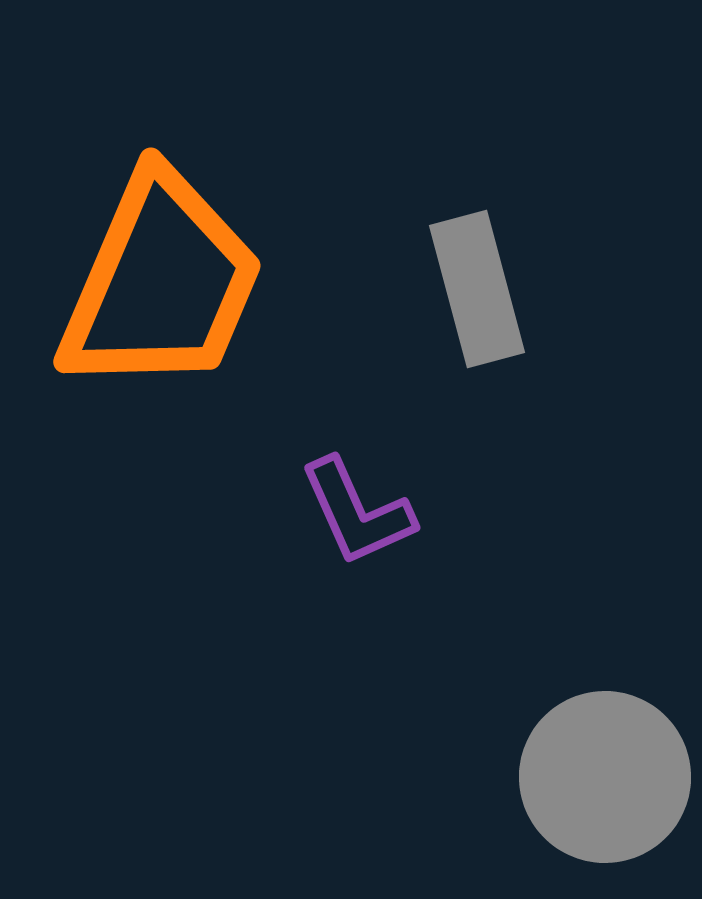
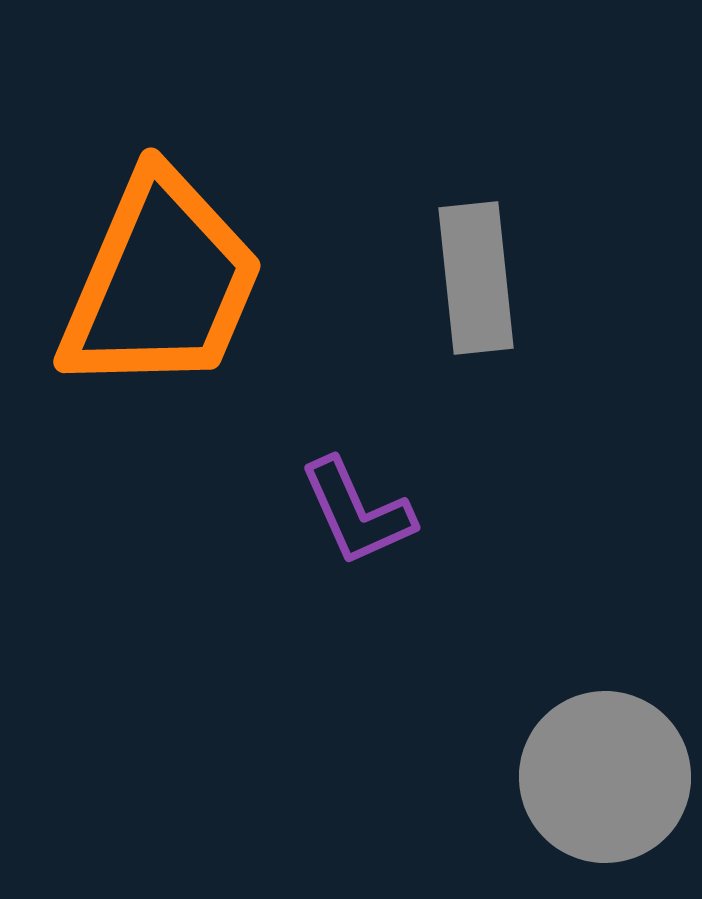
gray rectangle: moved 1 px left, 11 px up; rotated 9 degrees clockwise
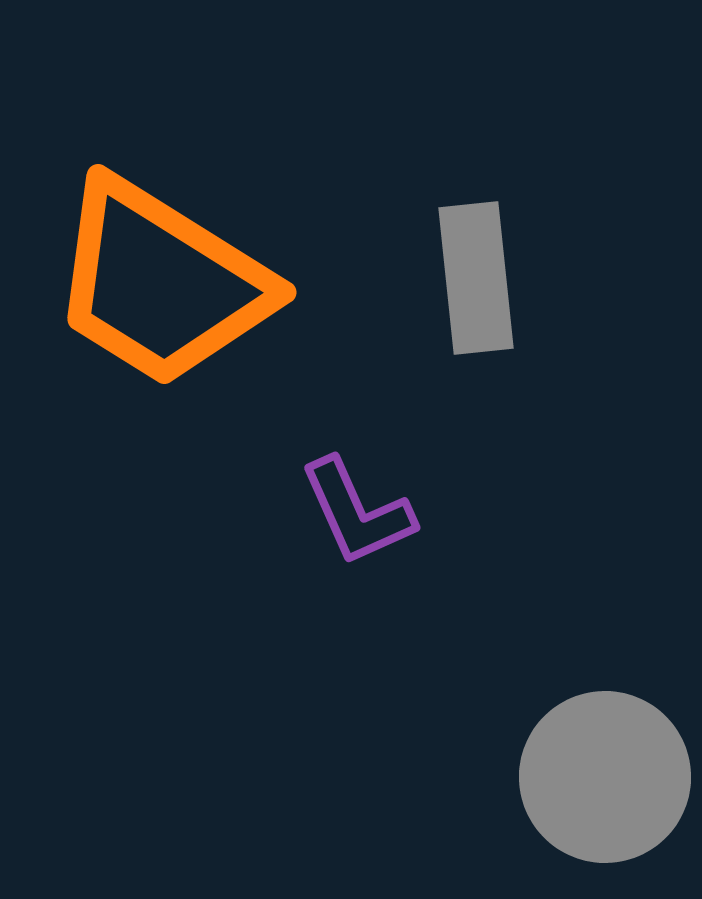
orange trapezoid: rotated 99 degrees clockwise
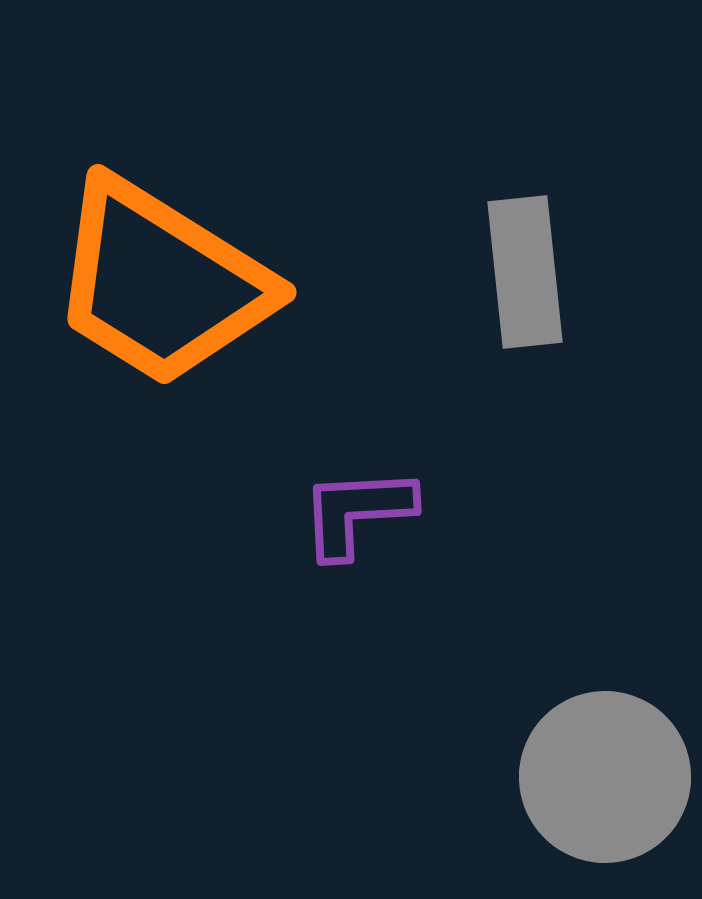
gray rectangle: moved 49 px right, 6 px up
purple L-shape: rotated 111 degrees clockwise
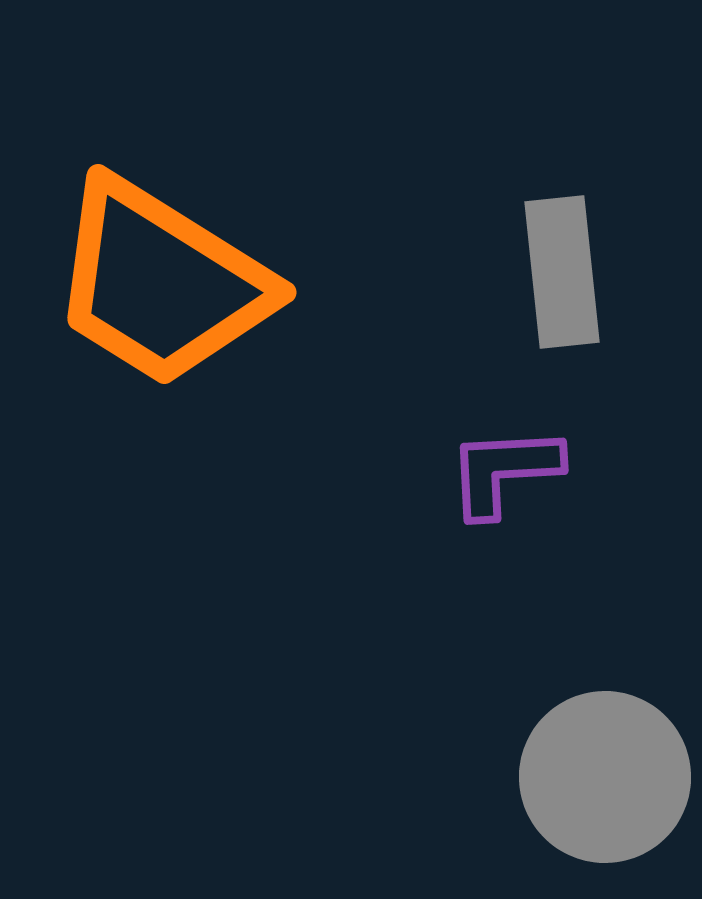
gray rectangle: moved 37 px right
purple L-shape: moved 147 px right, 41 px up
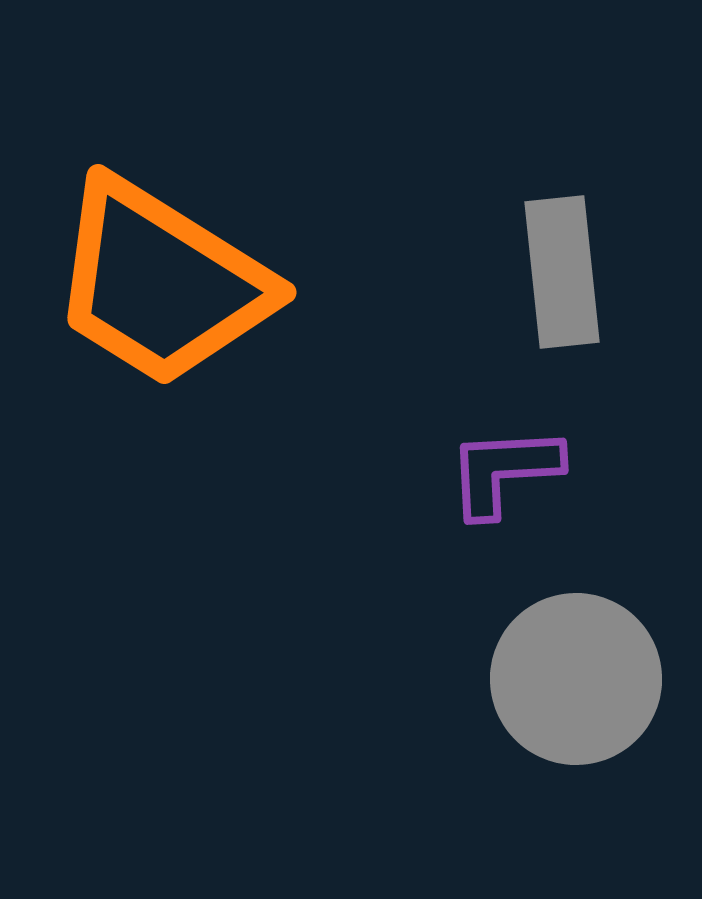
gray circle: moved 29 px left, 98 px up
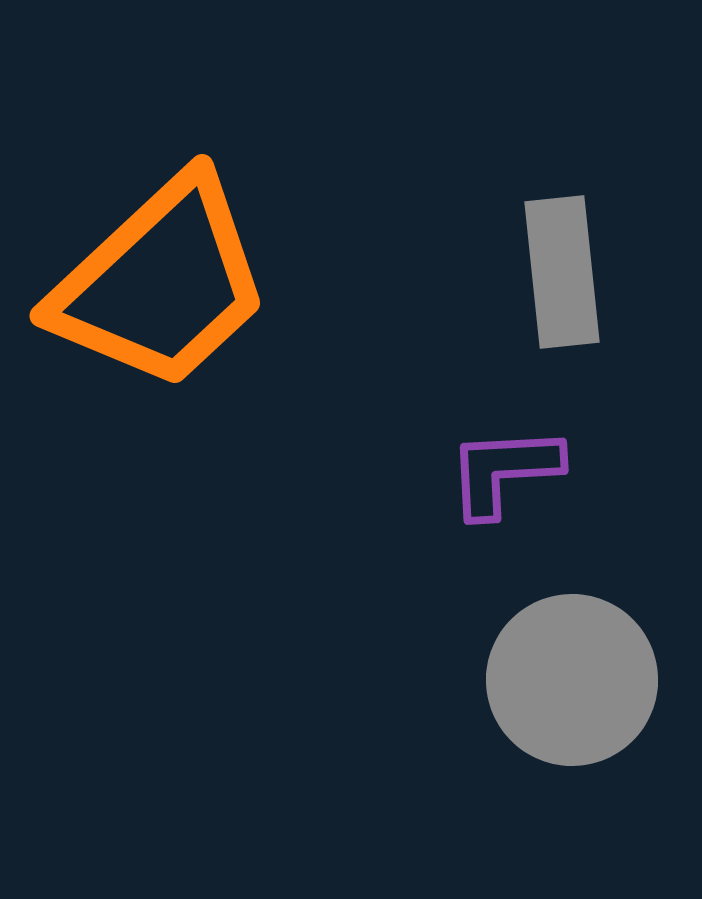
orange trapezoid: rotated 75 degrees counterclockwise
gray circle: moved 4 px left, 1 px down
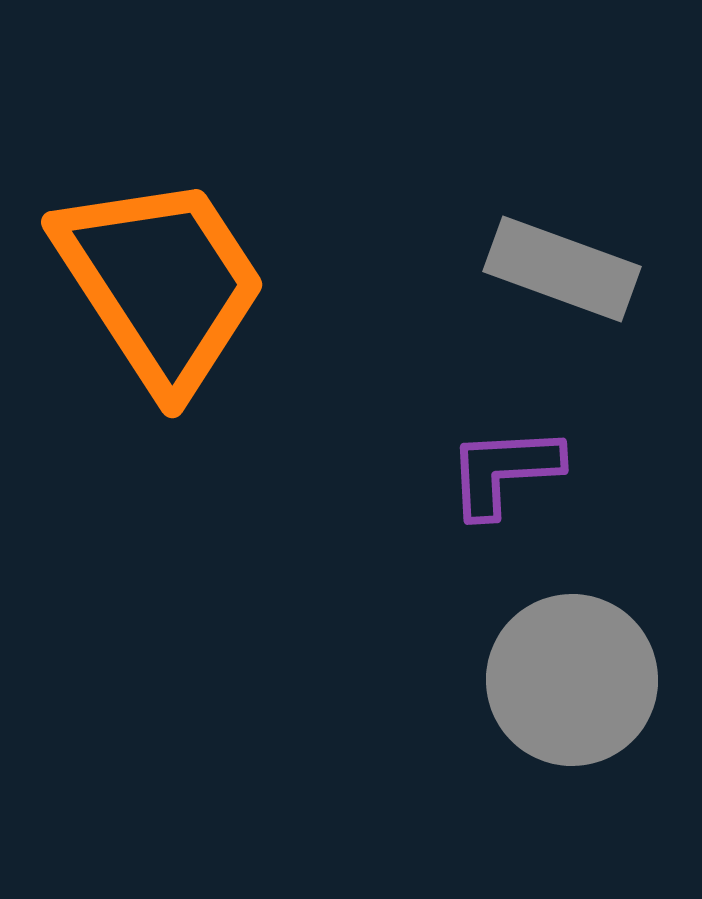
gray rectangle: moved 3 px up; rotated 64 degrees counterclockwise
orange trapezoid: rotated 80 degrees counterclockwise
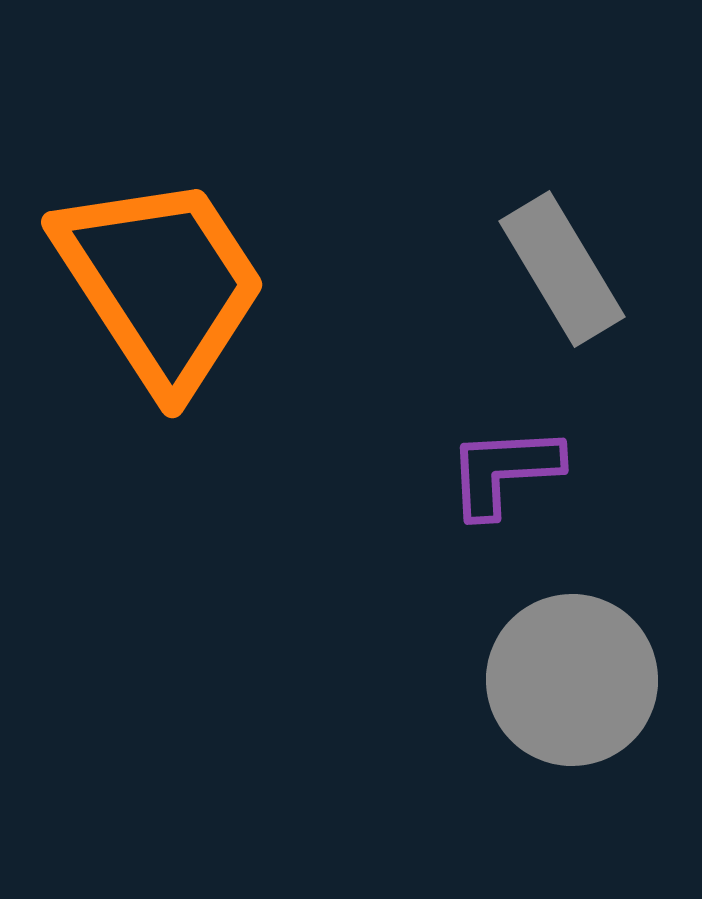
gray rectangle: rotated 39 degrees clockwise
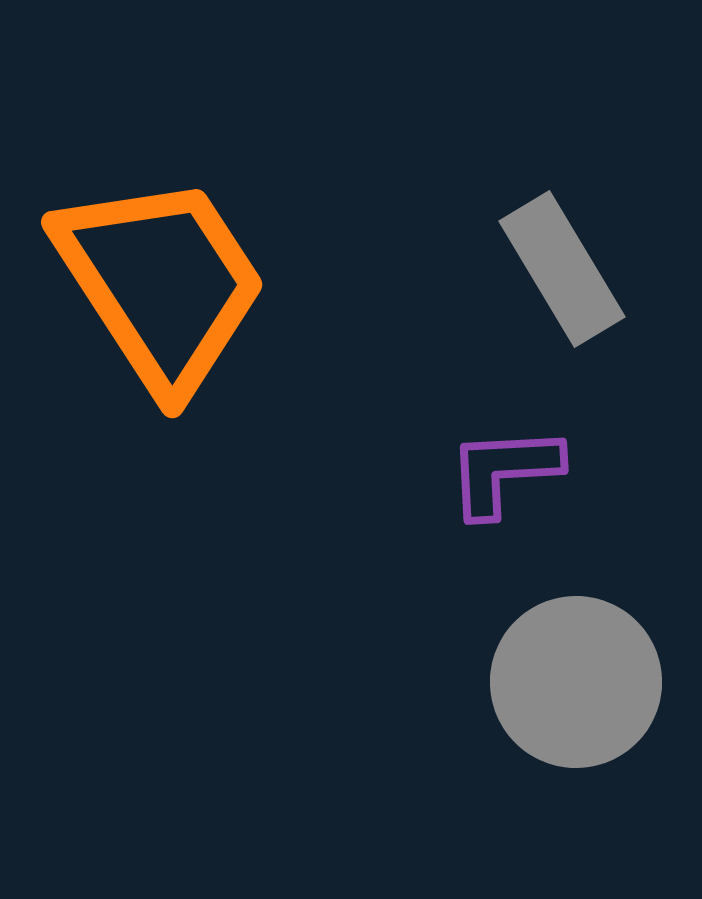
gray circle: moved 4 px right, 2 px down
